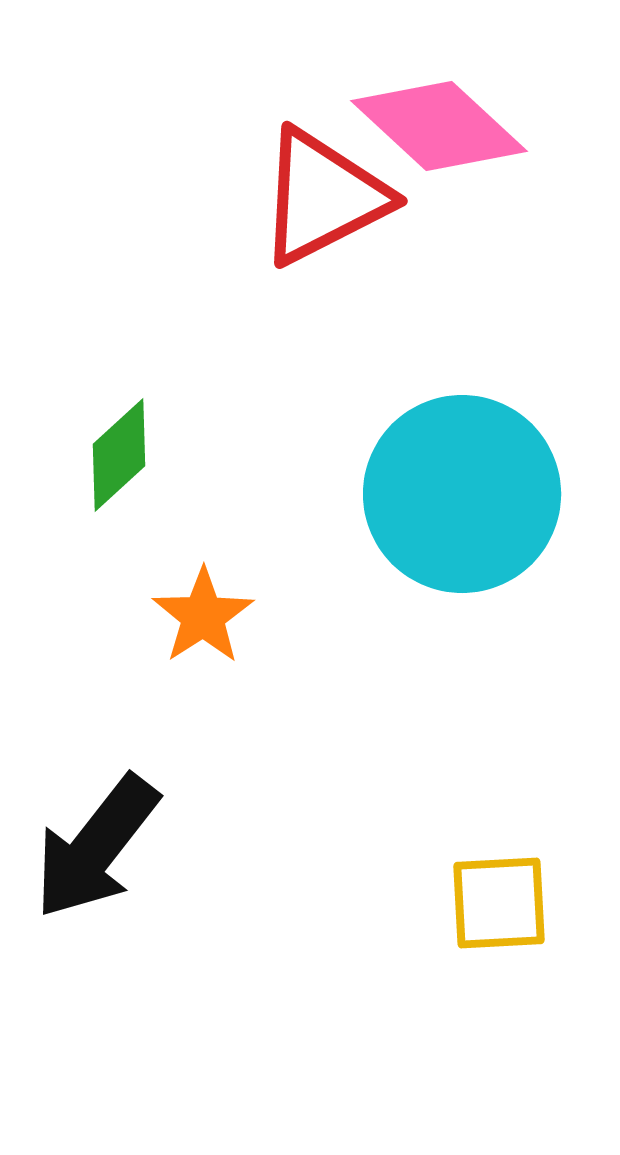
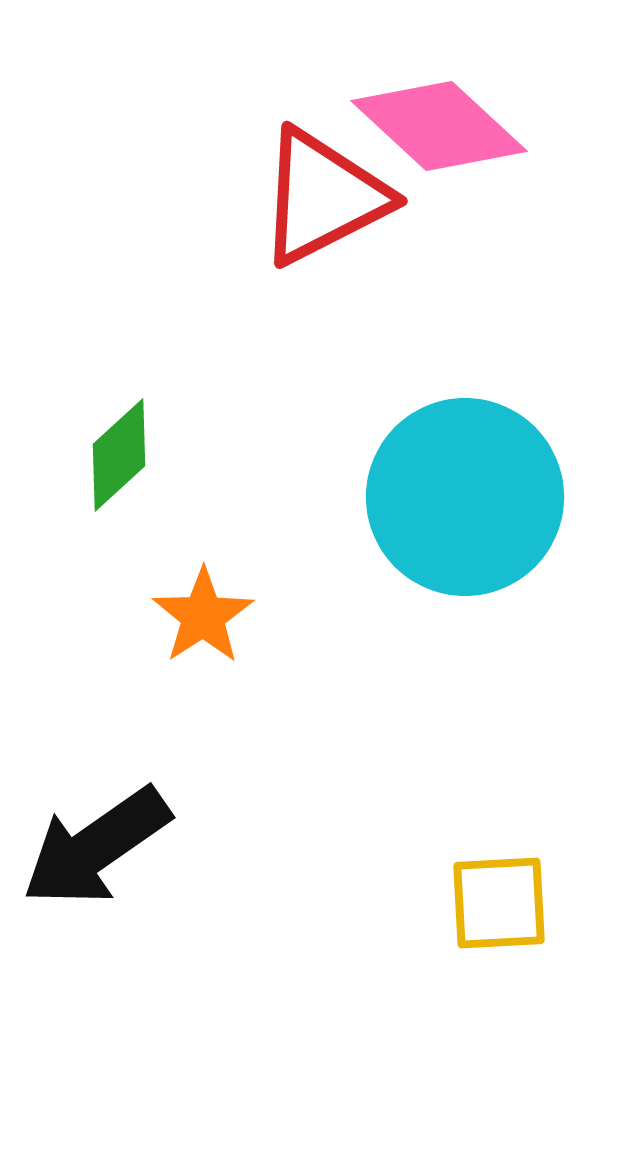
cyan circle: moved 3 px right, 3 px down
black arrow: rotated 17 degrees clockwise
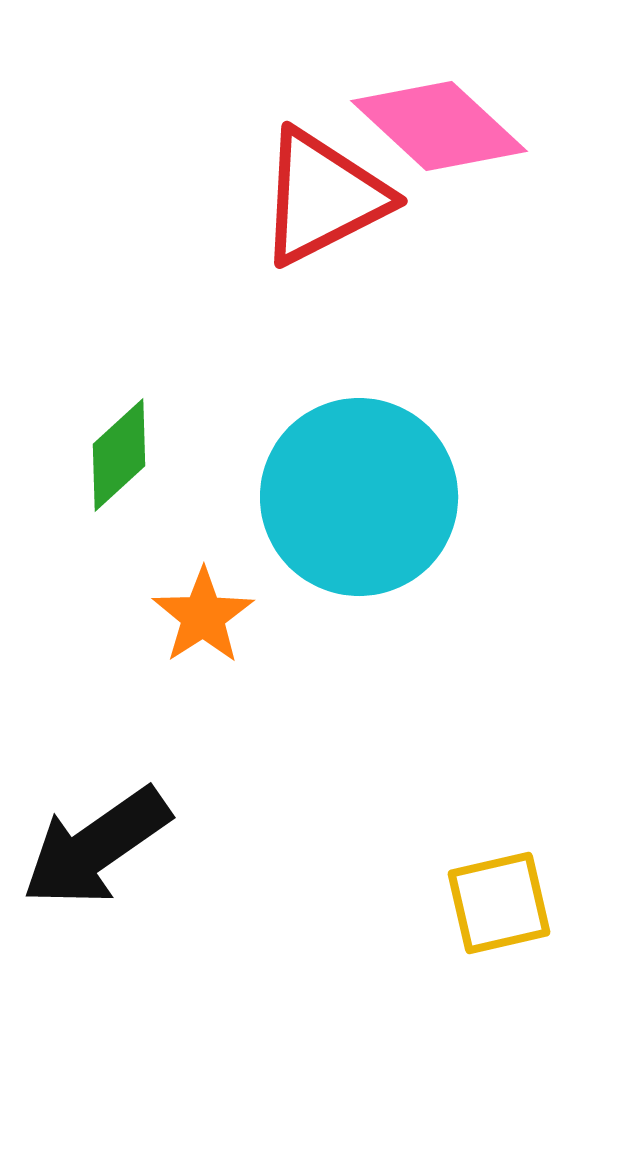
cyan circle: moved 106 px left
yellow square: rotated 10 degrees counterclockwise
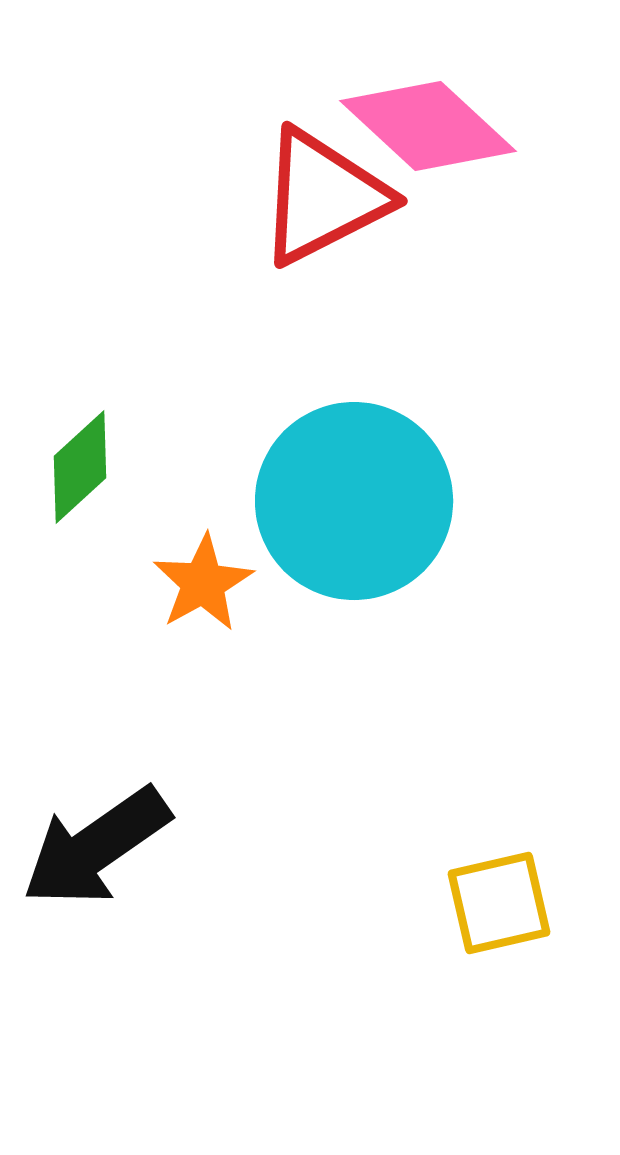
pink diamond: moved 11 px left
green diamond: moved 39 px left, 12 px down
cyan circle: moved 5 px left, 4 px down
orange star: moved 33 px up; rotated 4 degrees clockwise
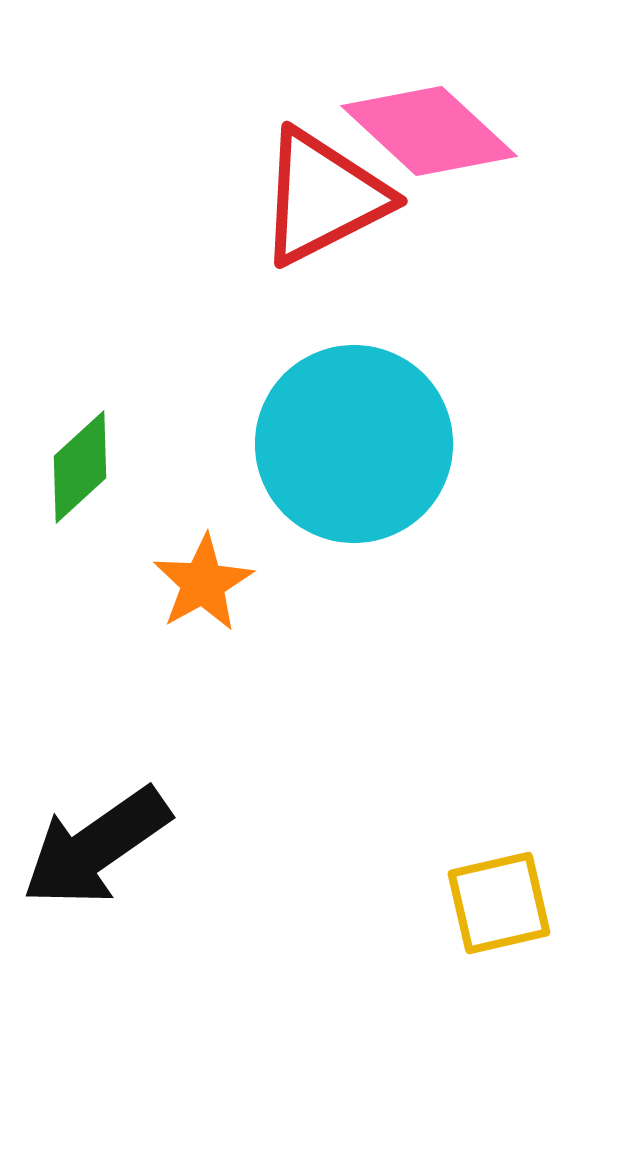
pink diamond: moved 1 px right, 5 px down
cyan circle: moved 57 px up
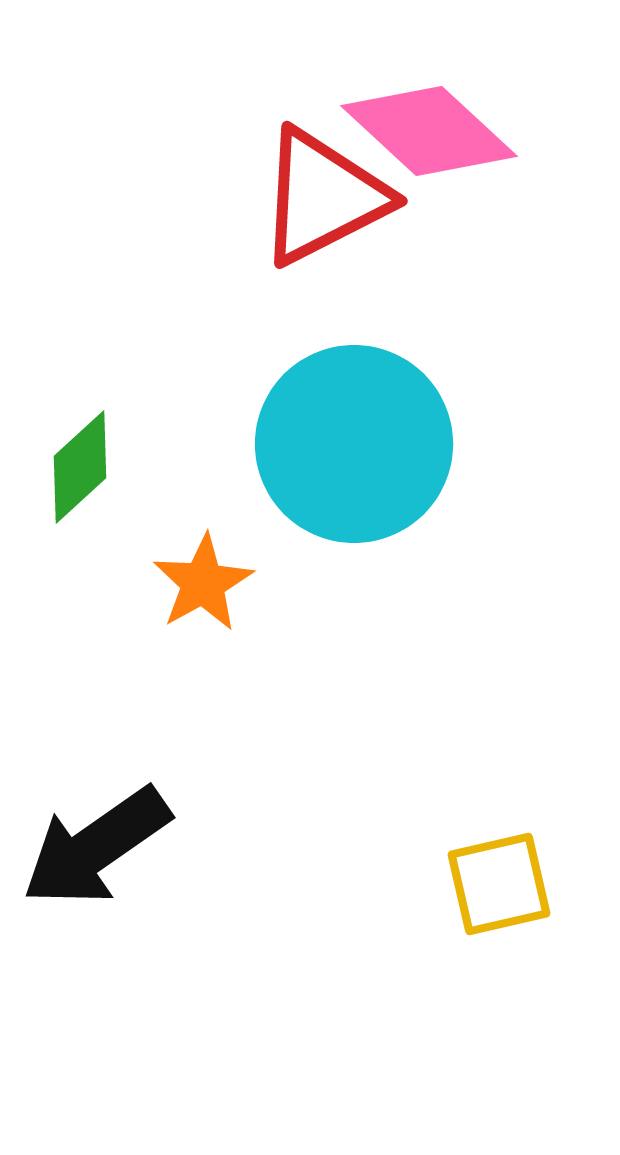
yellow square: moved 19 px up
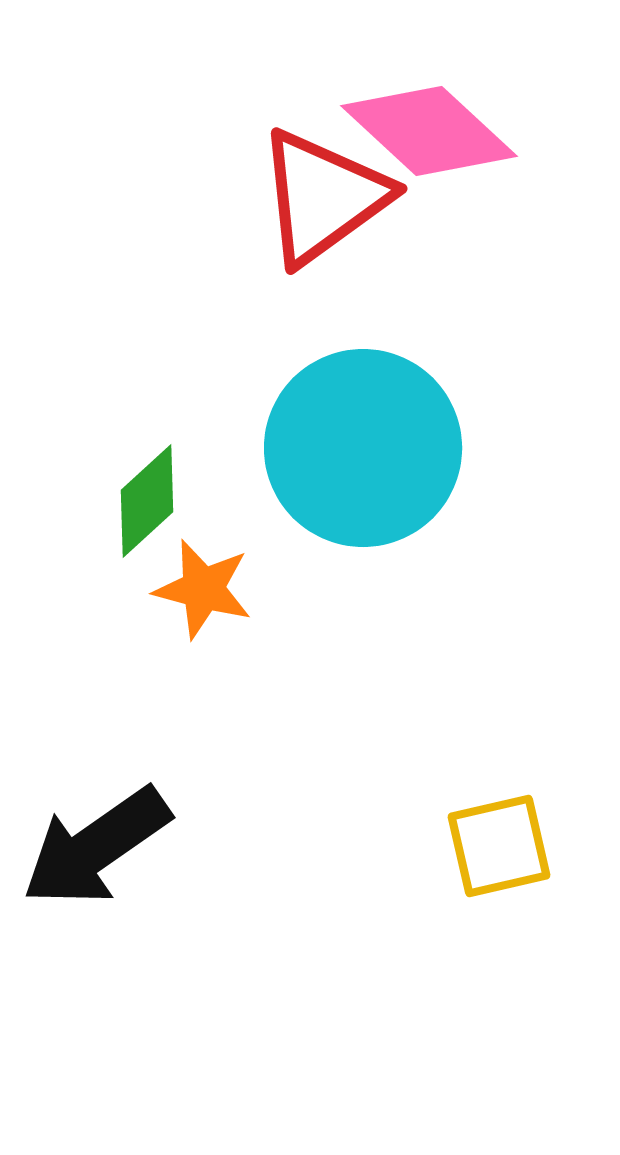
red triangle: rotated 9 degrees counterclockwise
cyan circle: moved 9 px right, 4 px down
green diamond: moved 67 px right, 34 px down
orange star: moved 6 px down; rotated 28 degrees counterclockwise
yellow square: moved 38 px up
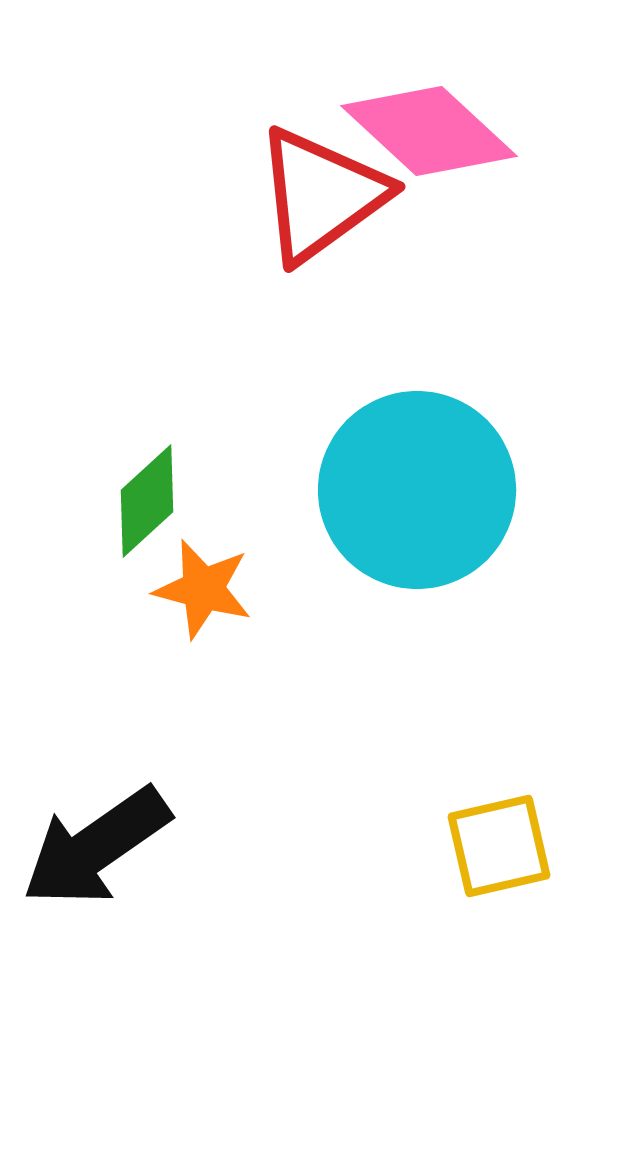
red triangle: moved 2 px left, 2 px up
cyan circle: moved 54 px right, 42 px down
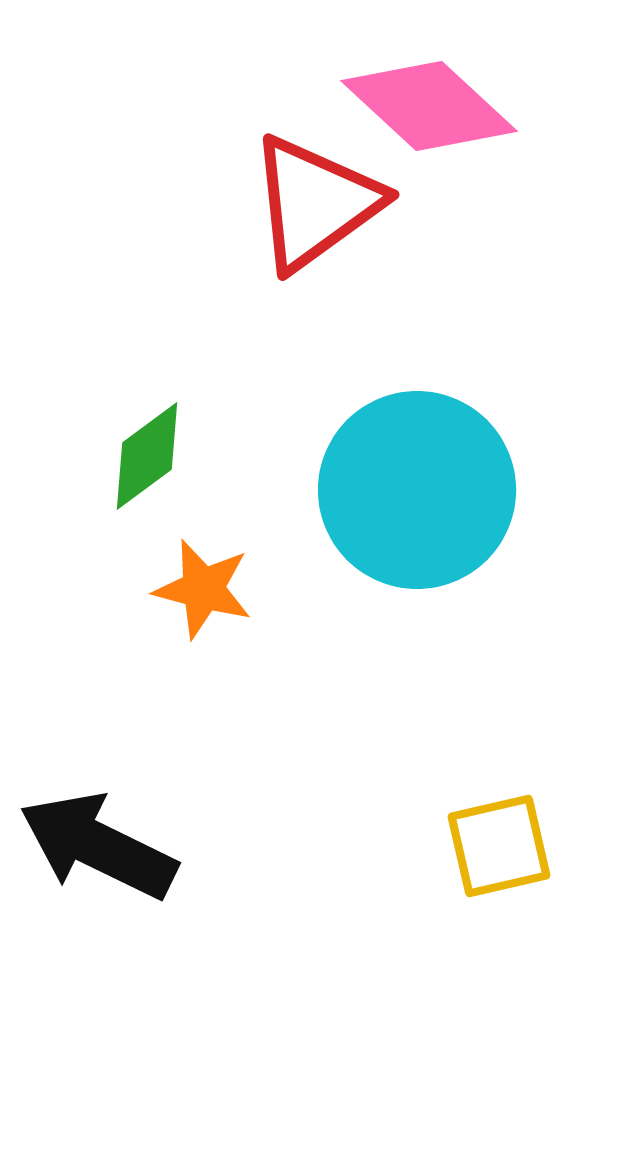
pink diamond: moved 25 px up
red triangle: moved 6 px left, 8 px down
green diamond: moved 45 px up; rotated 6 degrees clockwise
black arrow: moved 2 px right, 1 px up; rotated 61 degrees clockwise
